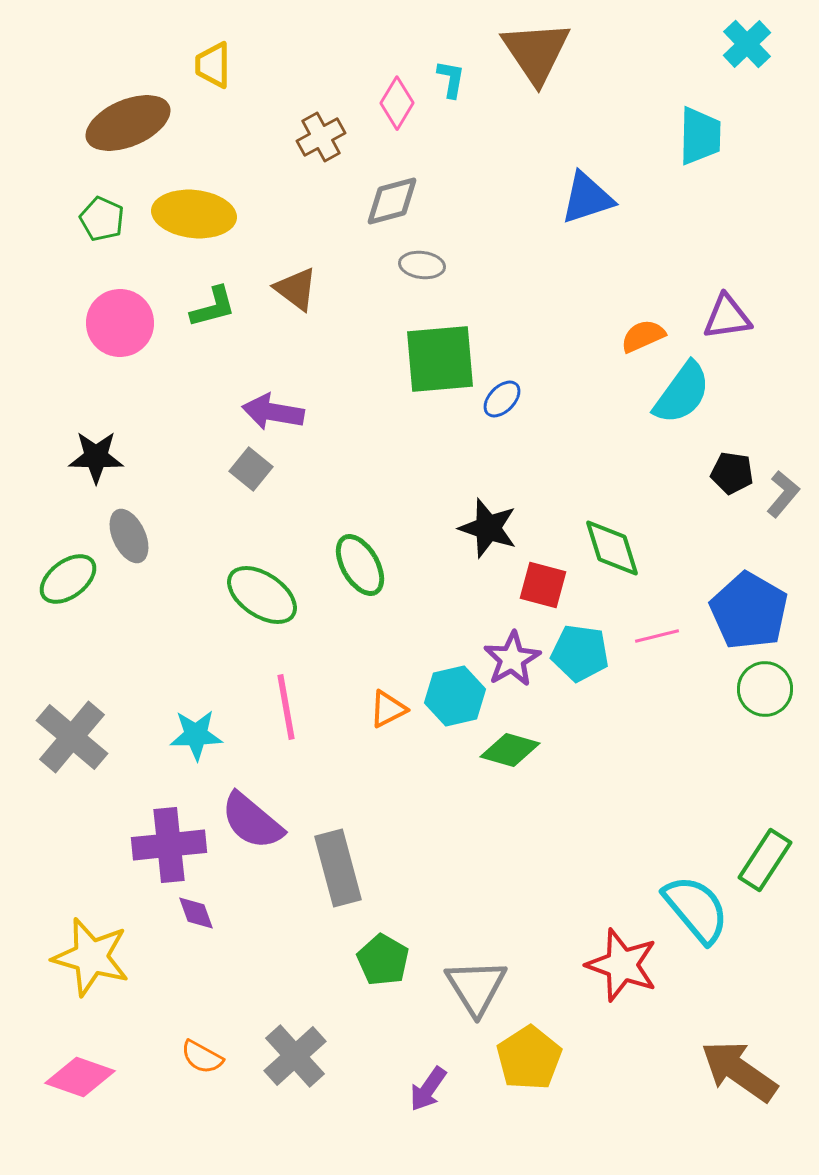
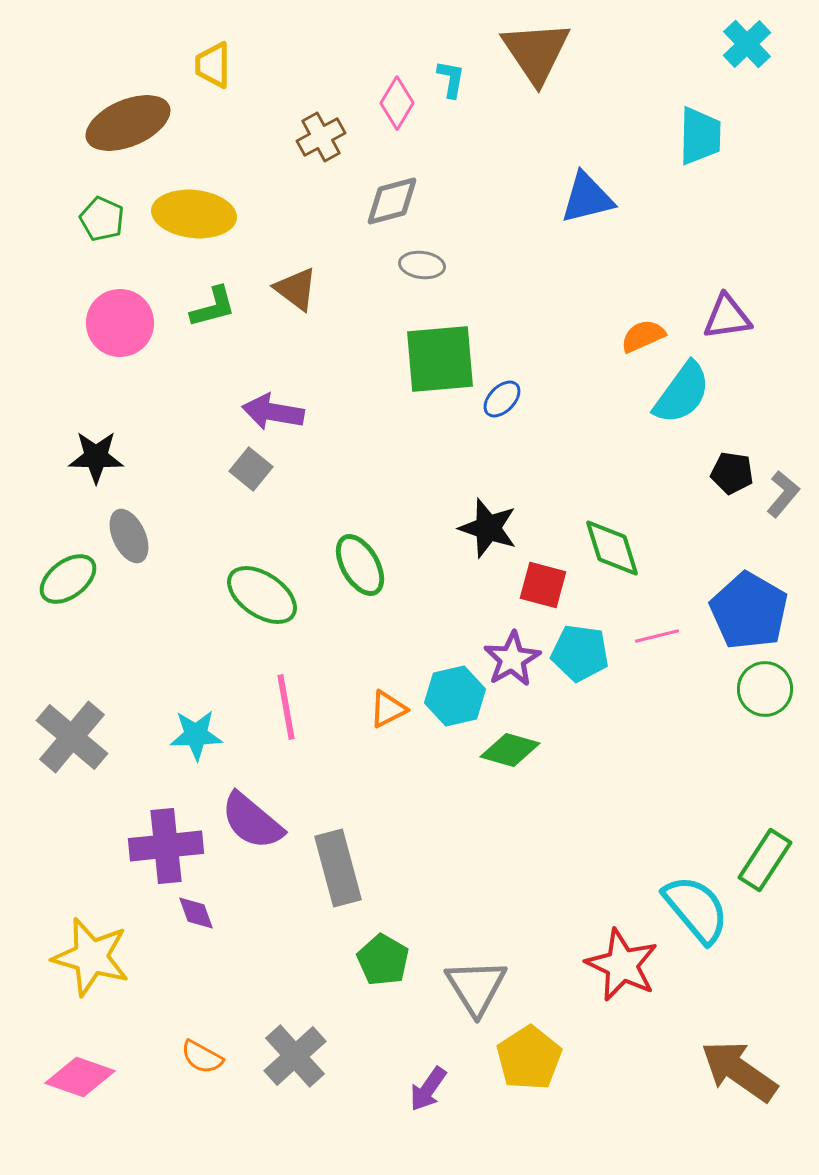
blue triangle at (587, 198): rotated 4 degrees clockwise
purple cross at (169, 845): moved 3 px left, 1 px down
red star at (622, 965): rotated 6 degrees clockwise
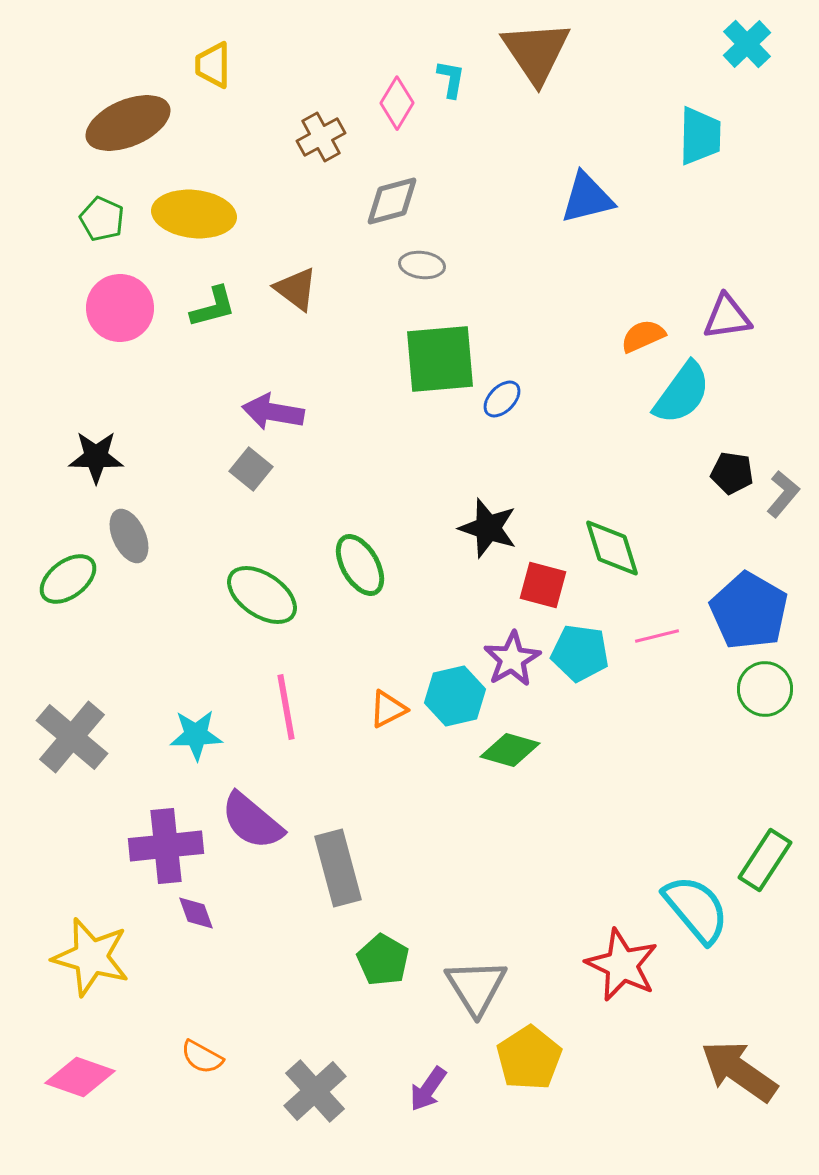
pink circle at (120, 323): moved 15 px up
gray cross at (295, 1056): moved 20 px right, 35 px down
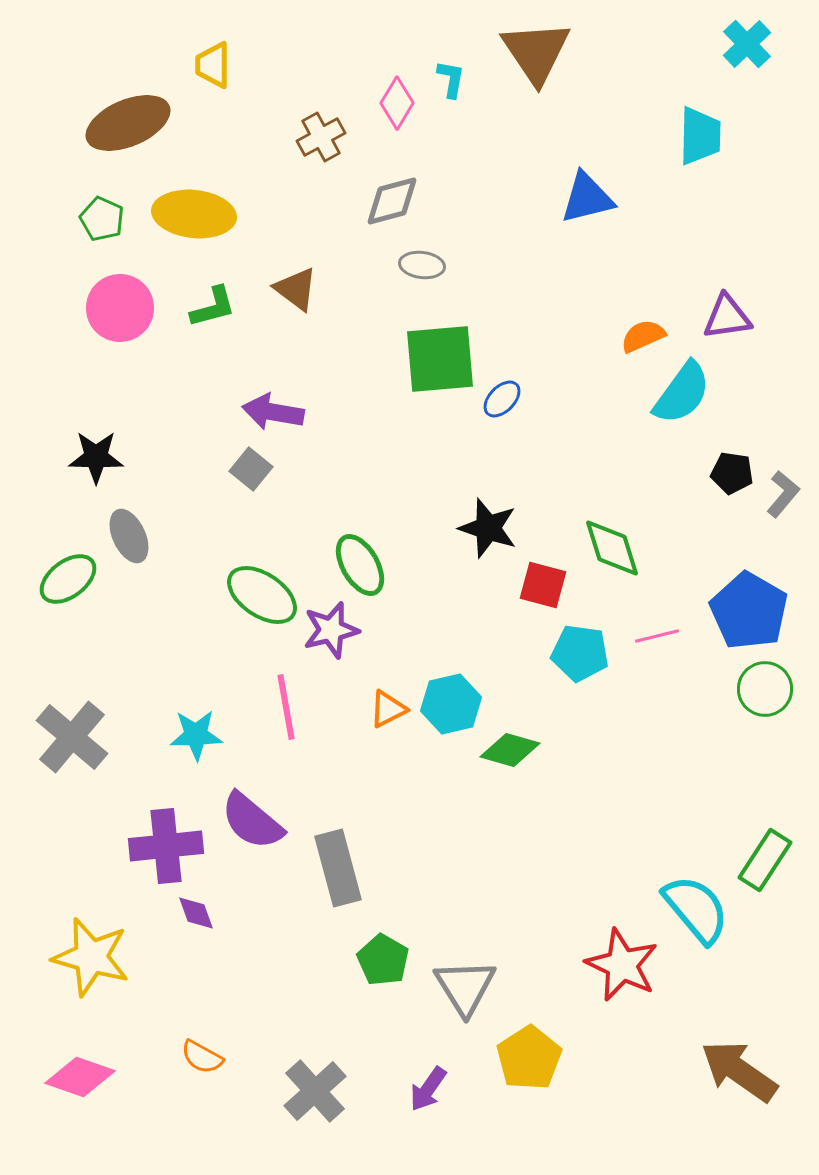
purple star at (512, 659): moved 181 px left, 29 px up; rotated 16 degrees clockwise
cyan hexagon at (455, 696): moved 4 px left, 8 px down
gray triangle at (476, 987): moved 11 px left
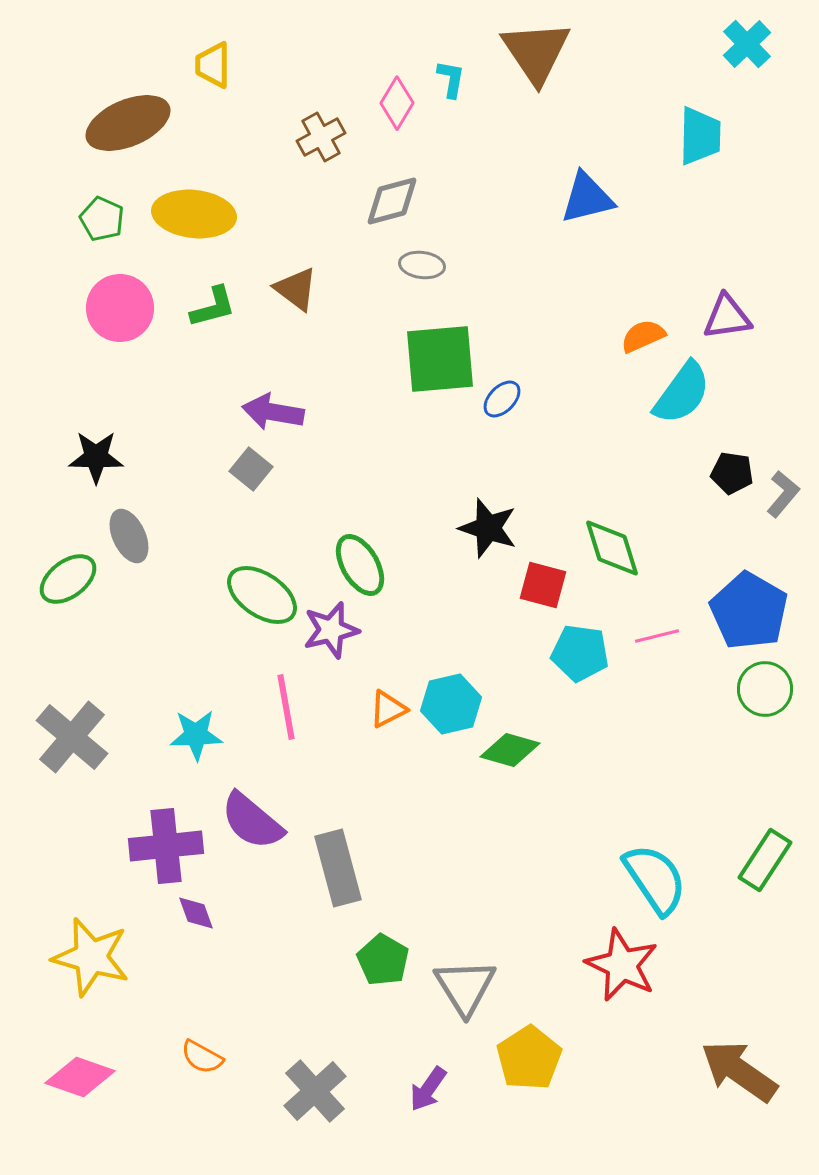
cyan semicircle at (696, 909): moved 41 px left, 30 px up; rotated 6 degrees clockwise
